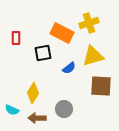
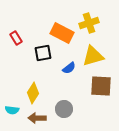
red rectangle: rotated 32 degrees counterclockwise
cyan semicircle: rotated 16 degrees counterclockwise
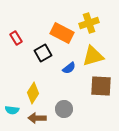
black square: rotated 18 degrees counterclockwise
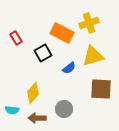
brown square: moved 3 px down
yellow diamond: rotated 10 degrees clockwise
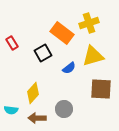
orange rectangle: rotated 10 degrees clockwise
red rectangle: moved 4 px left, 5 px down
cyan semicircle: moved 1 px left
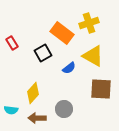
yellow triangle: rotated 45 degrees clockwise
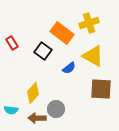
black square: moved 2 px up; rotated 24 degrees counterclockwise
gray circle: moved 8 px left
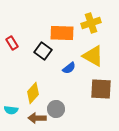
yellow cross: moved 2 px right
orange rectangle: rotated 35 degrees counterclockwise
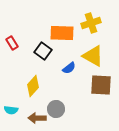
brown square: moved 4 px up
yellow diamond: moved 7 px up
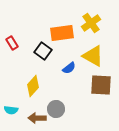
yellow cross: rotated 18 degrees counterclockwise
orange rectangle: rotated 10 degrees counterclockwise
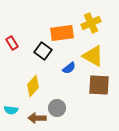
yellow cross: rotated 12 degrees clockwise
brown square: moved 2 px left
gray circle: moved 1 px right, 1 px up
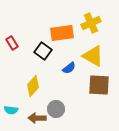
gray circle: moved 1 px left, 1 px down
